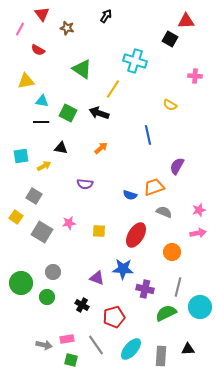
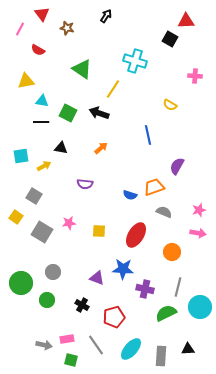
pink arrow at (198, 233): rotated 21 degrees clockwise
green circle at (47, 297): moved 3 px down
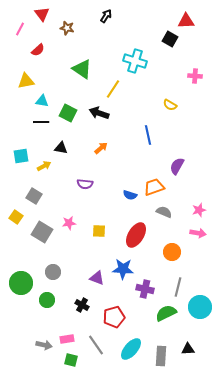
red semicircle at (38, 50): rotated 72 degrees counterclockwise
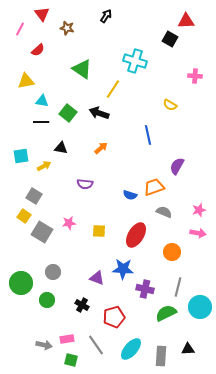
green square at (68, 113): rotated 12 degrees clockwise
yellow square at (16, 217): moved 8 px right, 1 px up
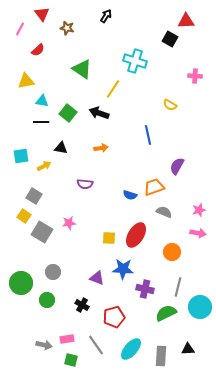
orange arrow at (101, 148): rotated 32 degrees clockwise
yellow square at (99, 231): moved 10 px right, 7 px down
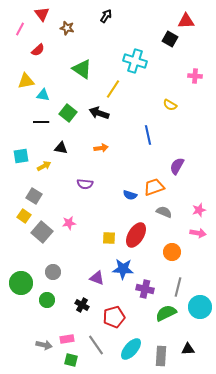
cyan triangle at (42, 101): moved 1 px right, 6 px up
gray square at (42, 232): rotated 10 degrees clockwise
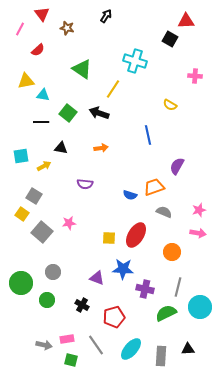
yellow square at (24, 216): moved 2 px left, 2 px up
